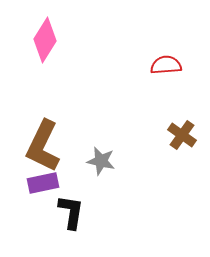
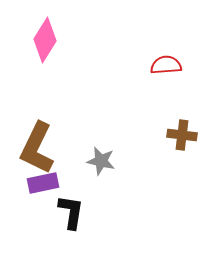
brown cross: rotated 28 degrees counterclockwise
brown L-shape: moved 6 px left, 2 px down
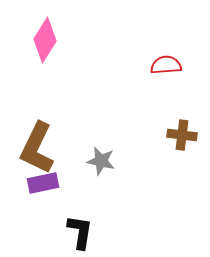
black L-shape: moved 9 px right, 20 px down
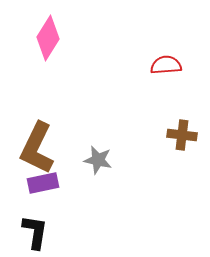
pink diamond: moved 3 px right, 2 px up
gray star: moved 3 px left, 1 px up
black L-shape: moved 45 px left
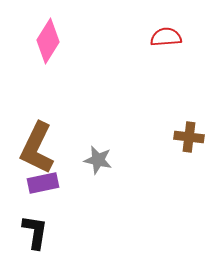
pink diamond: moved 3 px down
red semicircle: moved 28 px up
brown cross: moved 7 px right, 2 px down
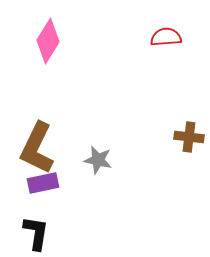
black L-shape: moved 1 px right, 1 px down
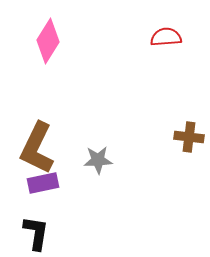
gray star: rotated 16 degrees counterclockwise
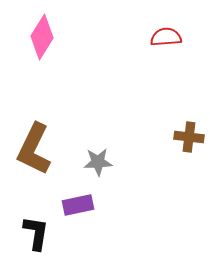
pink diamond: moved 6 px left, 4 px up
brown L-shape: moved 3 px left, 1 px down
gray star: moved 2 px down
purple rectangle: moved 35 px right, 22 px down
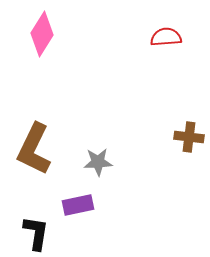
pink diamond: moved 3 px up
